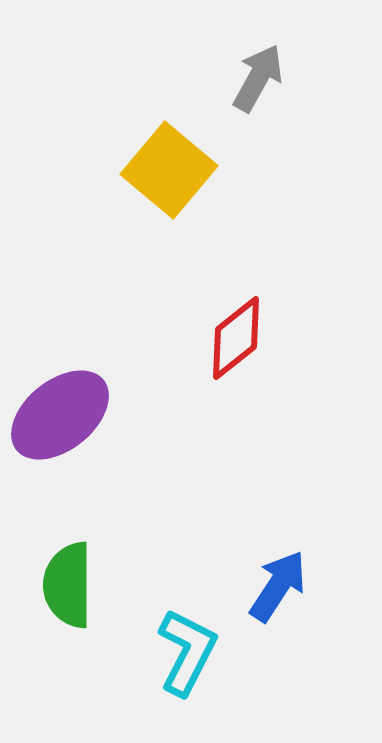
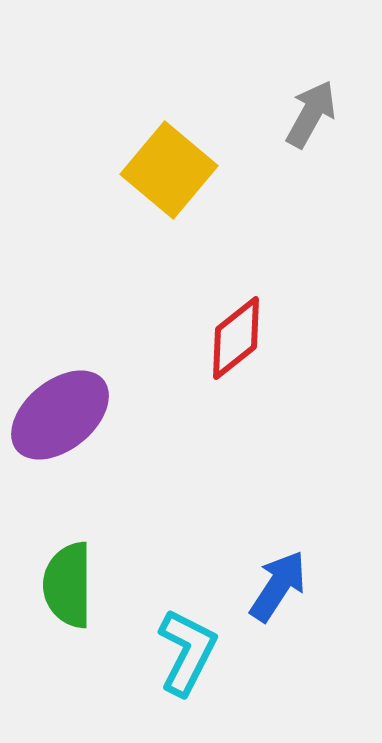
gray arrow: moved 53 px right, 36 px down
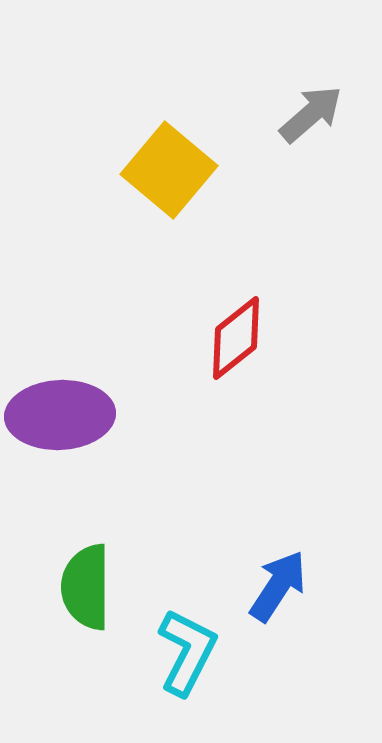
gray arrow: rotated 20 degrees clockwise
purple ellipse: rotated 36 degrees clockwise
green semicircle: moved 18 px right, 2 px down
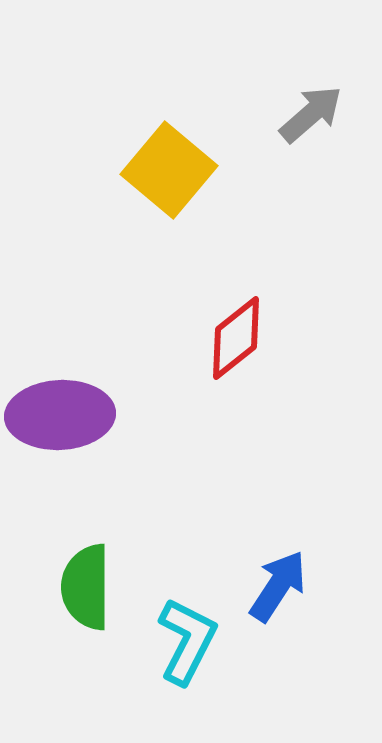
cyan L-shape: moved 11 px up
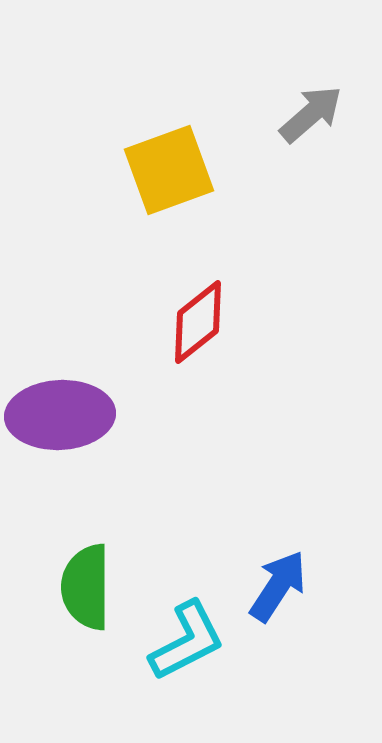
yellow square: rotated 30 degrees clockwise
red diamond: moved 38 px left, 16 px up
cyan L-shape: rotated 36 degrees clockwise
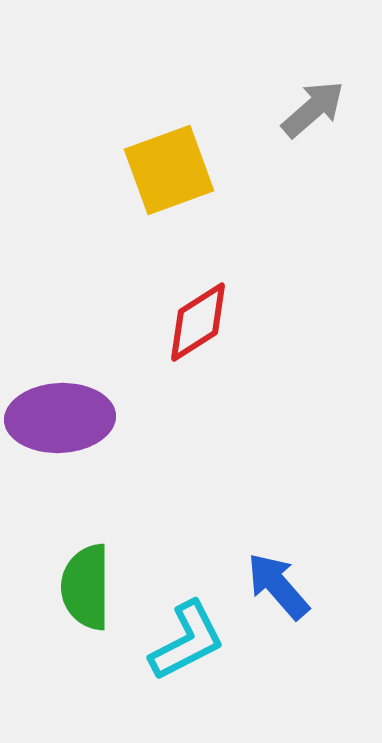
gray arrow: moved 2 px right, 5 px up
red diamond: rotated 6 degrees clockwise
purple ellipse: moved 3 px down
blue arrow: rotated 74 degrees counterclockwise
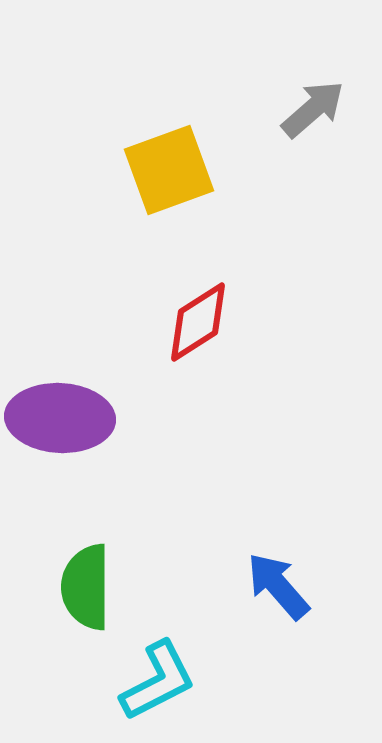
purple ellipse: rotated 6 degrees clockwise
cyan L-shape: moved 29 px left, 40 px down
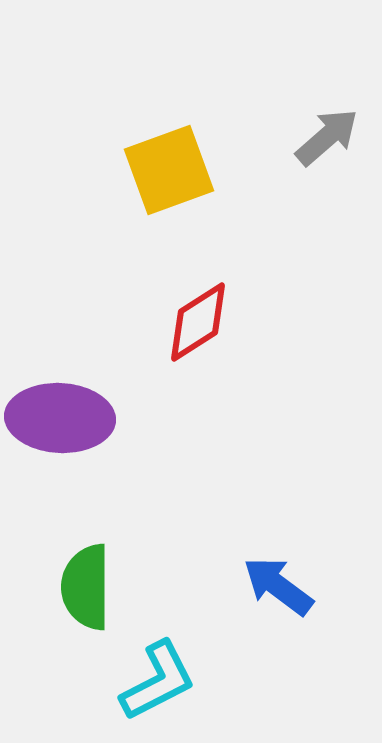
gray arrow: moved 14 px right, 28 px down
blue arrow: rotated 12 degrees counterclockwise
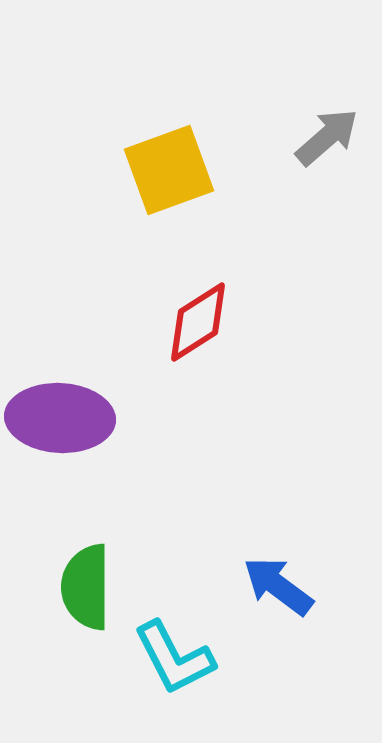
cyan L-shape: moved 16 px right, 23 px up; rotated 90 degrees clockwise
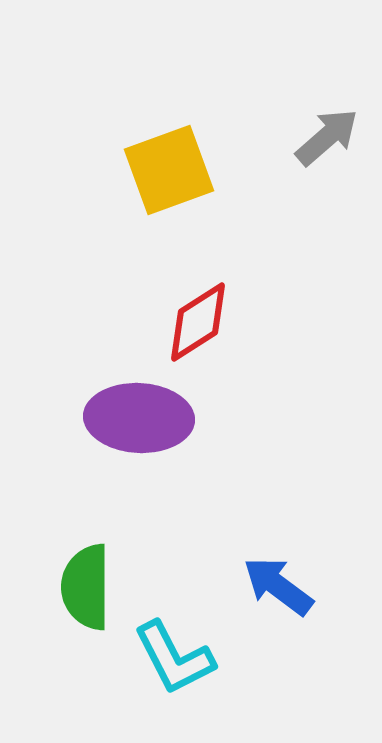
purple ellipse: moved 79 px right
